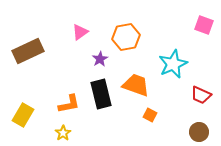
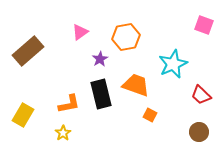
brown rectangle: rotated 16 degrees counterclockwise
red trapezoid: rotated 20 degrees clockwise
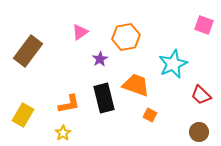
brown rectangle: rotated 12 degrees counterclockwise
black rectangle: moved 3 px right, 4 px down
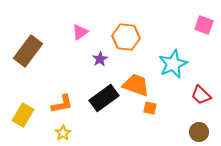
orange hexagon: rotated 16 degrees clockwise
black rectangle: rotated 68 degrees clockwise
orange L-shape: moved 7 px left
orange square: moved 7 px up; rotated 16 degrees counterclockwise
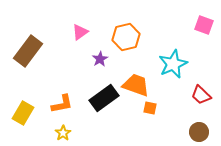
orange hexagon: rotated 20 degrees counterclockwise
yellow rectangle: moved 2 px up
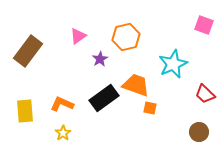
pink triangle: moved 2 px left, 4 px down
red trapezoid: moved 4 px right, 1 px up
orange L-shape: rotated 145 degrees counterclockwise
yellow rectangle: moved 2 px right, 2 px up; rotated 35 degrees counterclockwise
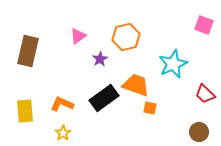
brown rectangle: rotated 24 degrees counterclockwise
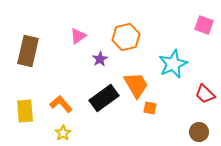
orange trapezoid: rotated 40 degrees clockwise
orange L-shape: moved 1 px left; rotated 25 degrees clockwise
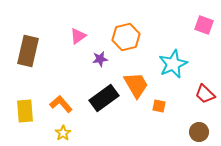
purple star: rotated 21 degrees clockwise
orange square: moved 9 px right, 2 px up
